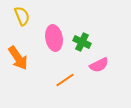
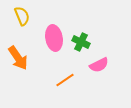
green cross: moved 1 px left
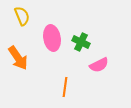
pink ellipse: moved 2 px left
orange line: moved 7 px down; rotated 48 degrees counterclockwise
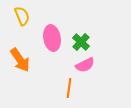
green cross: rotated 18 degrees clockwise
orange arrow: moved 2 px right, 2 px down
pink semicircle: moved 14 px left
orange line: moved 4 px right, 1 px down
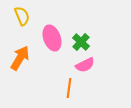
pink ellipse: rotated 10 degrees counterclockwise
orange arrow: moved 2 px up; rotated 115 degrees counterclockwise
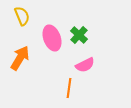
green cross: moved 2 px left, 7 px up
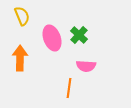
orange arrow: rotated 30 degrees counterclockwise
pink semicircle: moved 1 px right, 1 px down; rotated 30 degrees clockwise
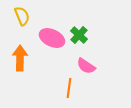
pink ellipse: rotated 45 degrees counterclockwise
pink semicircle: rotated 30 degrees clockwise
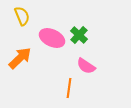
orange arrow: rotated 45 degrees clockwise
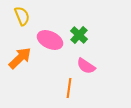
pink ellipse: moved 2 px left, 2 px down
